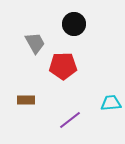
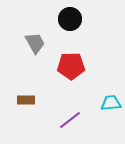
black circle: moved 4 px left, 5 px up
red pentagon: moved 8 px right
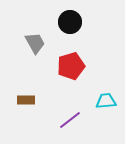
black circle: moved 3 px down
red pentagon: rotated 16 degrees counterclockwise
cyan trapezoid: moved 5 px left, 2 px up
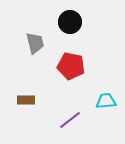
gray trapezoid: rotated 15 degrees clockwise
red pentagon: rotated 28 degrees clockwise
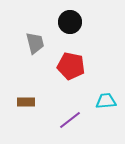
brown rectangle: moved 2 px down
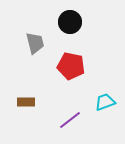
cyan trapezoid: moved 1 px left, 1 px down; rotated 15 degrees counterclockwise
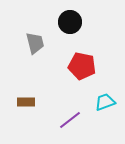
red pentagon: moved 11 px right
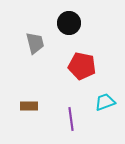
black circle: moved 1 px left, 1 px down
brown rectangle: moved 3 px right, 4 px down
purple line: moved 1 px right, 1 px up; rotated 60 degrees counterclockwise
